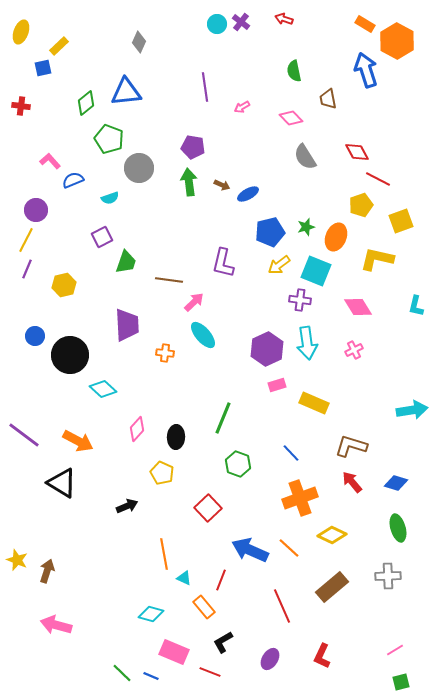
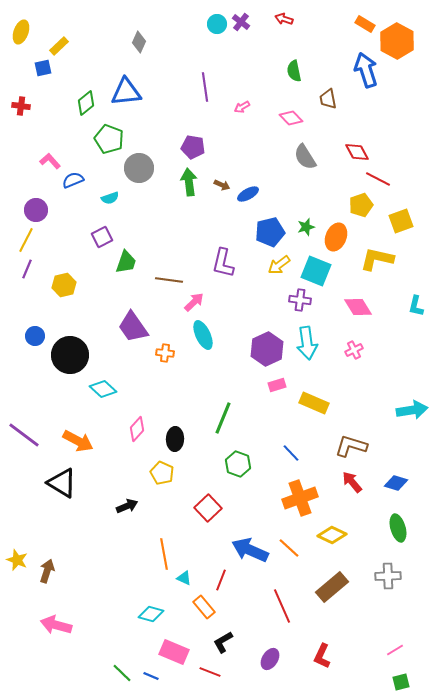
purple trapezoid at (127, 325): moved 6 px right, 2 px down; rotated 148 degrees clockwise
cyan ellipse at (203, 335): rotated 16 degrees clockwise
black ellipse at (176, 437): moved 1 px left, 2 px down
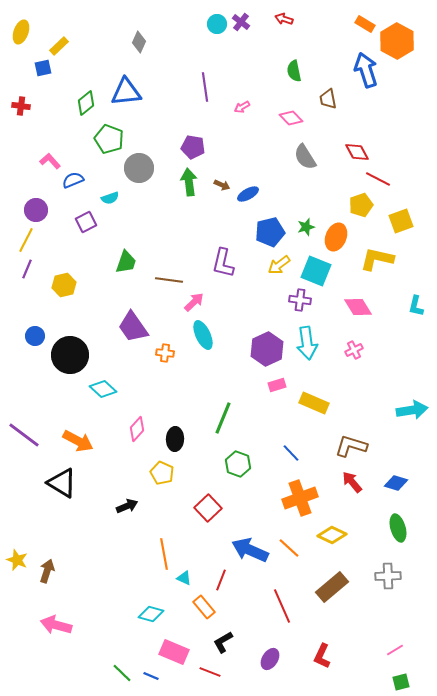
purple square at (102, 237): moved 16 px left, 15 px up
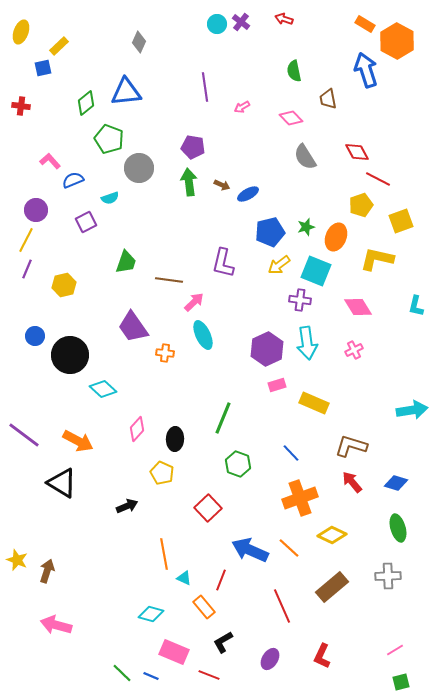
red line at (210, 672): moved 1 px left, 3 px down
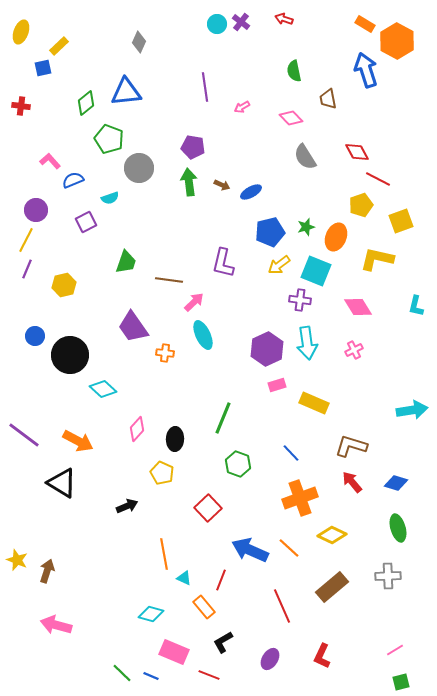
blue ellipse at (248, 194): moved 3 px right, 2 px up
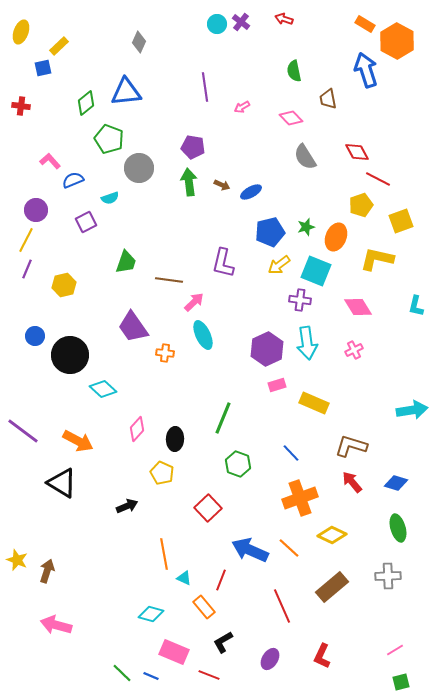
purple line at (24, 435): moved 1 px left, 4 px up
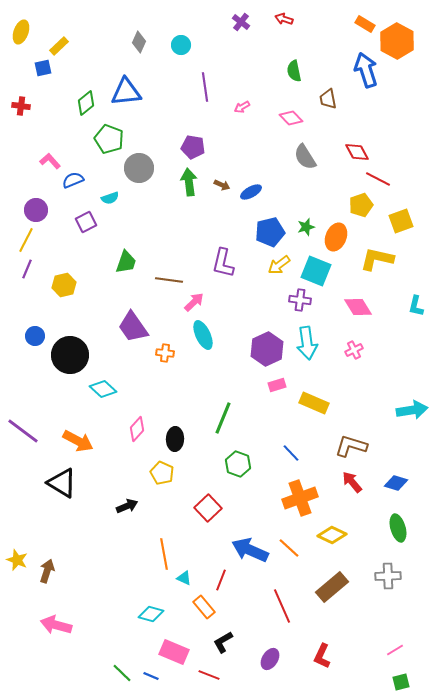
cyan circle at (217, 24): moved 36 px left, 21 px down
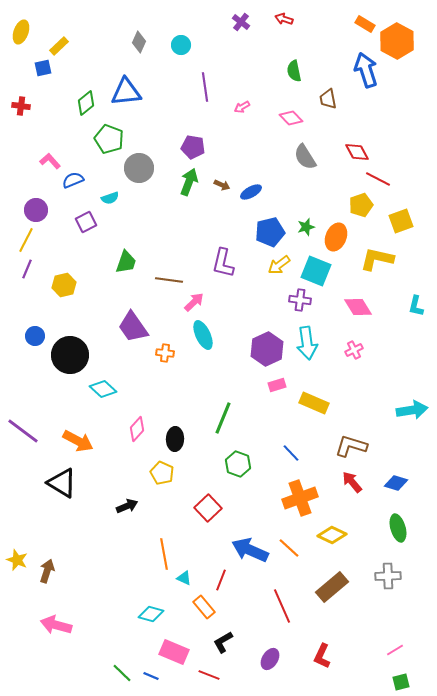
green arrow at (189, 182): rotated 28 degrees clockwise
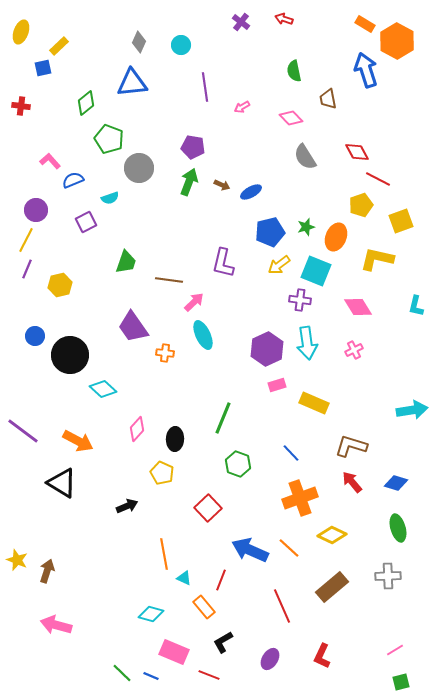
blue triangle at (126, 92): moved 6 px right, 9 px up
yellow hexagon at (64, 285): moved 4 px left
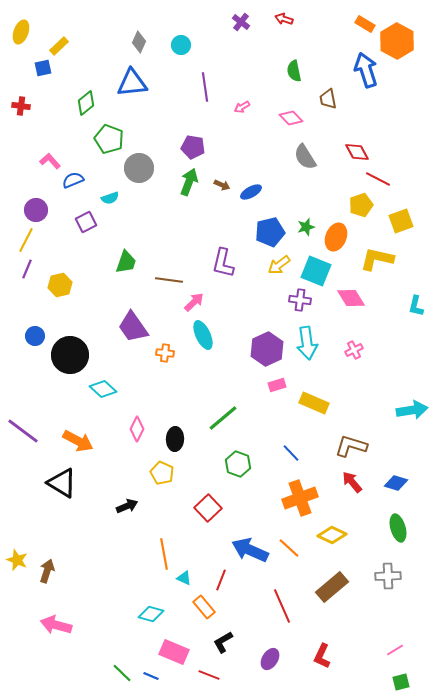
pink diamond at (358, 307): moved 7 px left, 9 px up
green line at (223, 418): rotated 28 degrees clockwise
pink diamond at (137, 429): rotated 15 degrees counterclockwise
